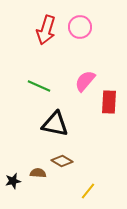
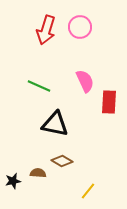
pink semicircle: rotated 115 degrees clockwise
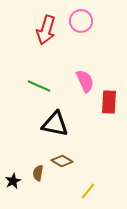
pink circle: moved 1 px right, 6 px up
brown semicircle: rotated 84 degrees counterclockwise
black star: rotated 14 degrees counterclockwise
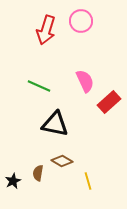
red rectangle: rotated 45 degrees clockwise
yellow line: moved 10 px up; rotated 54 degrees counterclockwise
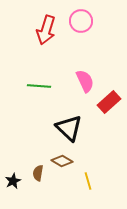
green line: rotated 20 degrees counterclockwise
black triangle: moved 14 px right, 4 px down; rotated 32 degrees clockwise
